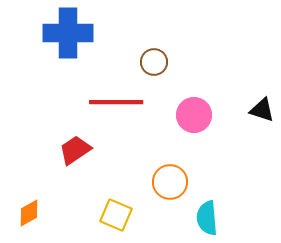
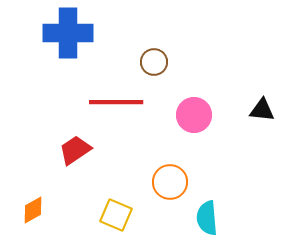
black triangle: rotated 12 degrees counterclockwise
orange diamond: moved 4 px right, 3 px up
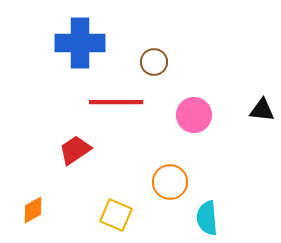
blue cross: moved 12 px right, 10 px down
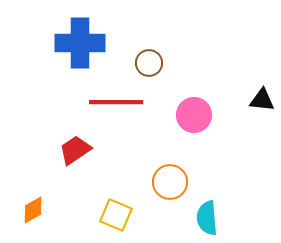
brown circle: moved 5 px left, 1 px down
black triangle: moved 10 px up
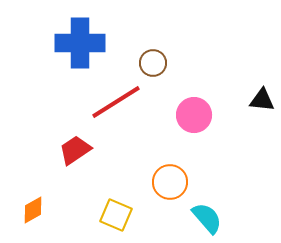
brown circle: moved 4 px right
red line: rotated 32 degrees counterclockwise
cyan semicircle: rotated 144 degrees clockwise
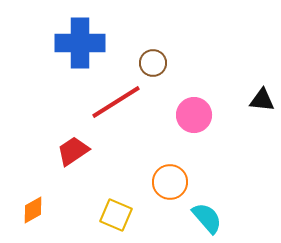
red trapezoid: moved 2 px left, 1 px down
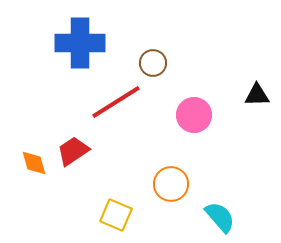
black triangle: moved 5 px left, 5 px up; rotated 8 degrees counterclockwise
orange circle: moved 1 px right, 2 px down
orange diamond: moved 1 px right, 47 px up; rotated 76 degrees counterclockwise
cyan semicircle: moved 13 px right, 1 px up
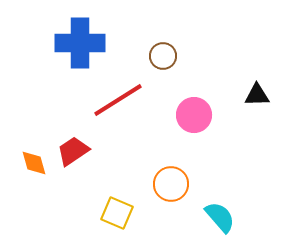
brown circle: moved 10 px right, 7 px up
red line: moved 2 px right, 2 px up
yellow square: moved 1 px right, 2 px up
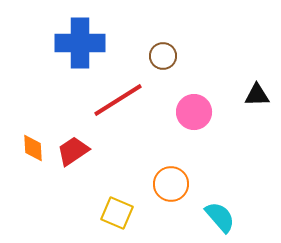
pink circle: moved 3 px up
orange diamond: moved 1 px left, 15 px up; rotated 12 degrees clockwise
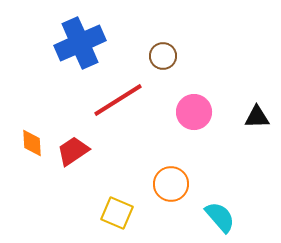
blue cross: rotated 24 degrees counterclockwise
black triangle: moved 22 px down
orange diamond: moved 1 px left, 5 px up
